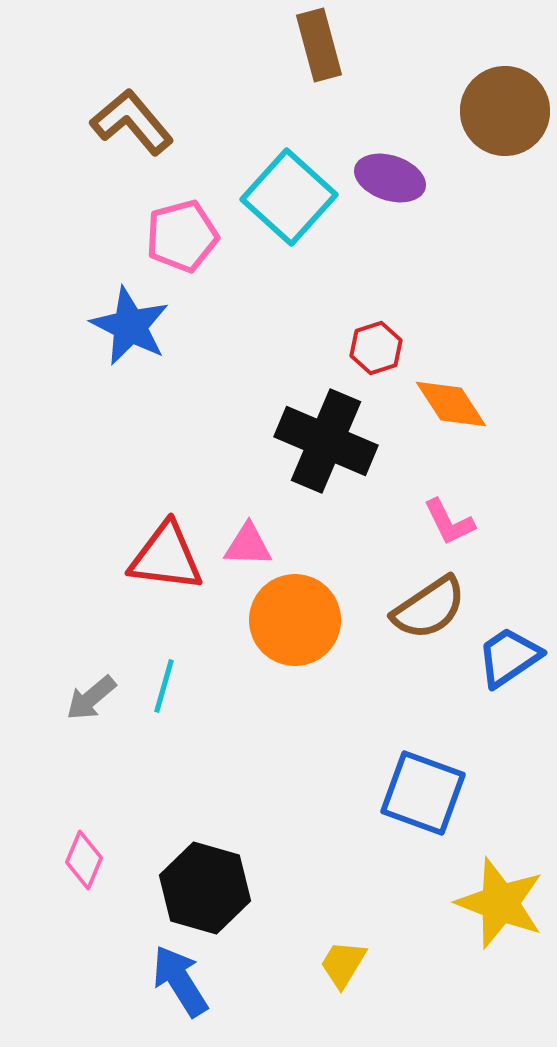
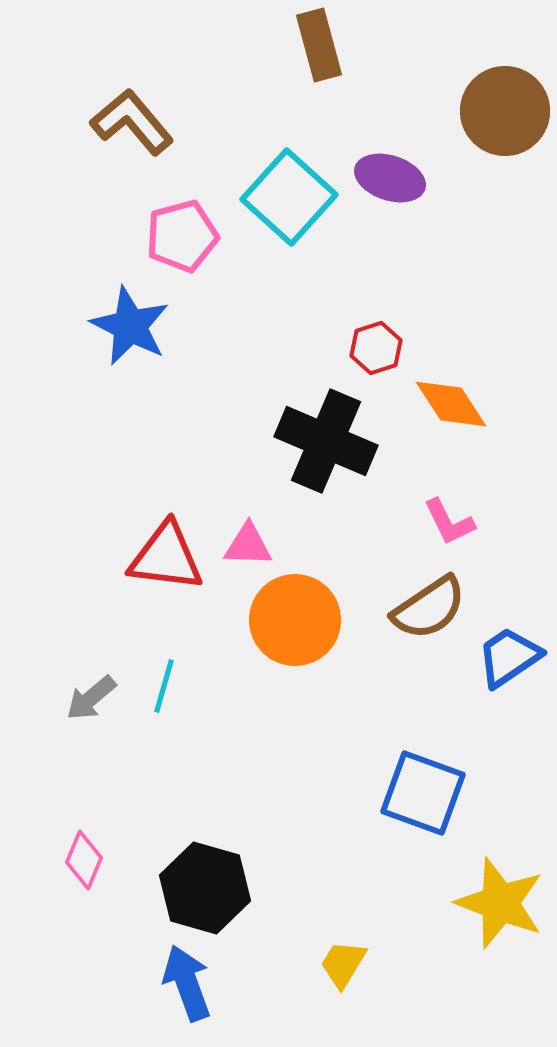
blue arrow: moved 7 px right, 2 px down; rotated 12 degrees clockwise
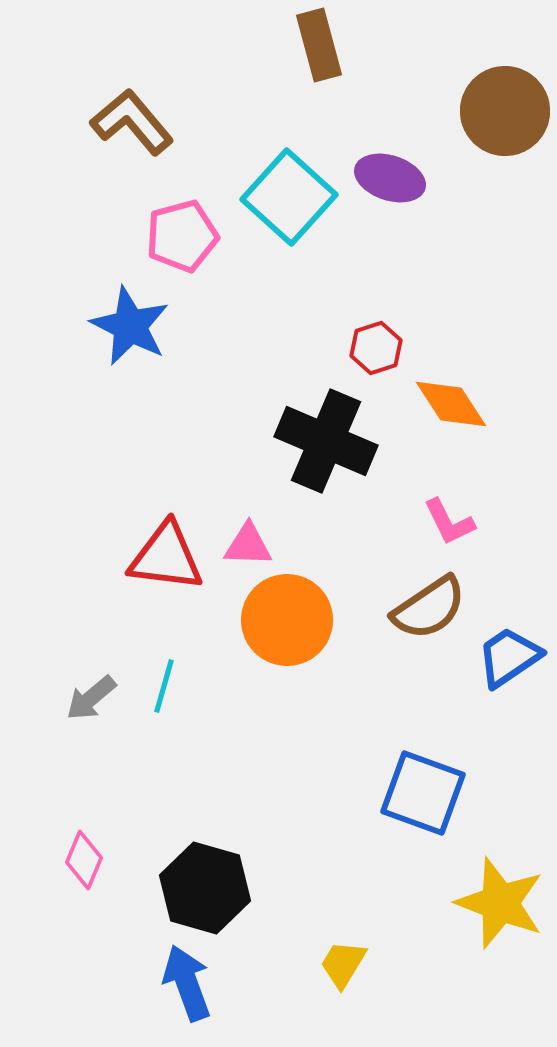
orange circle: moved 8 px left
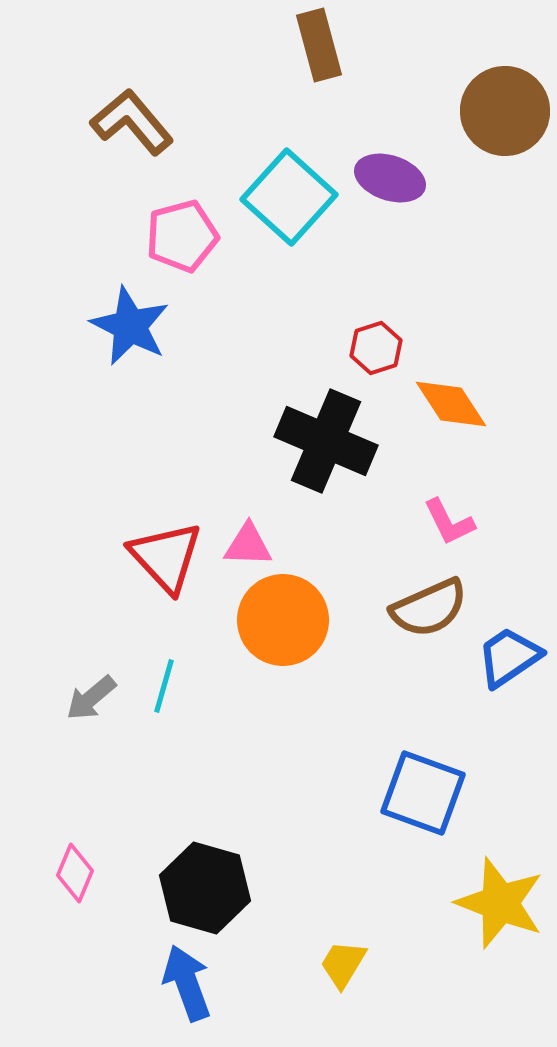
red triangle: rotated 40 degrees clockwise
brown semicircle: rotated 10 degrees clockwise
orange circle: moved 4 px left
pink diamond: moved 9 px left, 13 px down
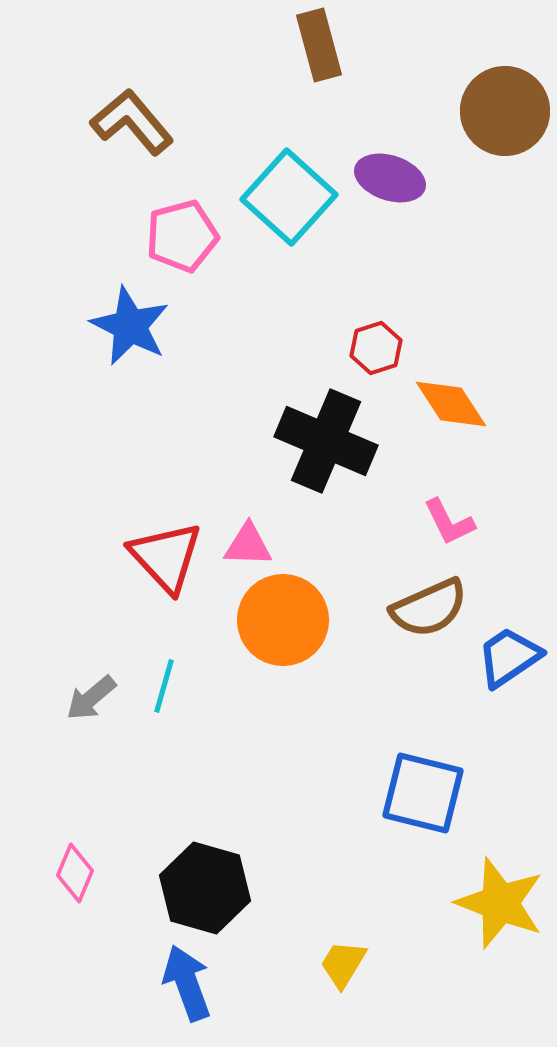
blue square: rotated 6 degrees counterclockwise
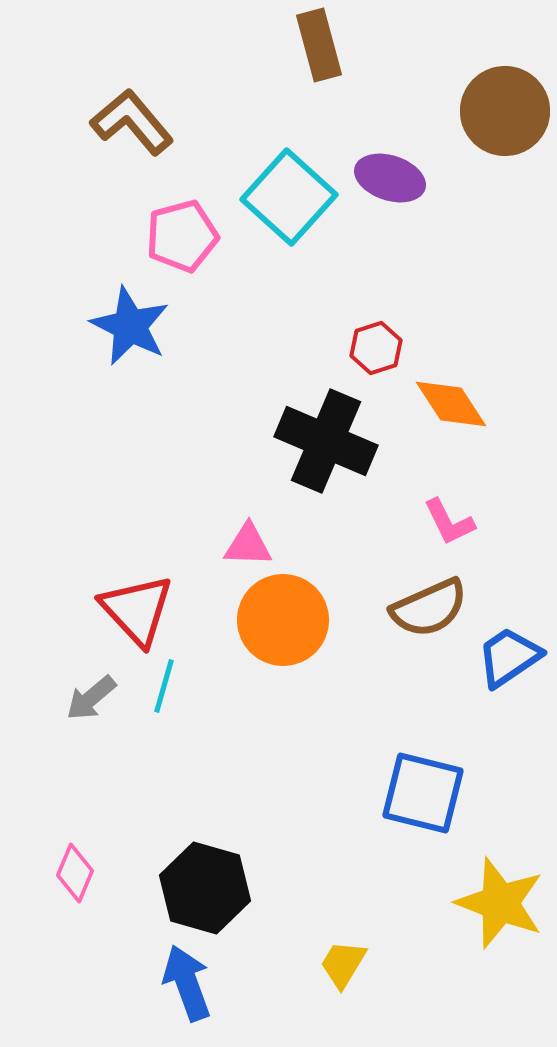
red triangle: moved 29 px left, 53 px down
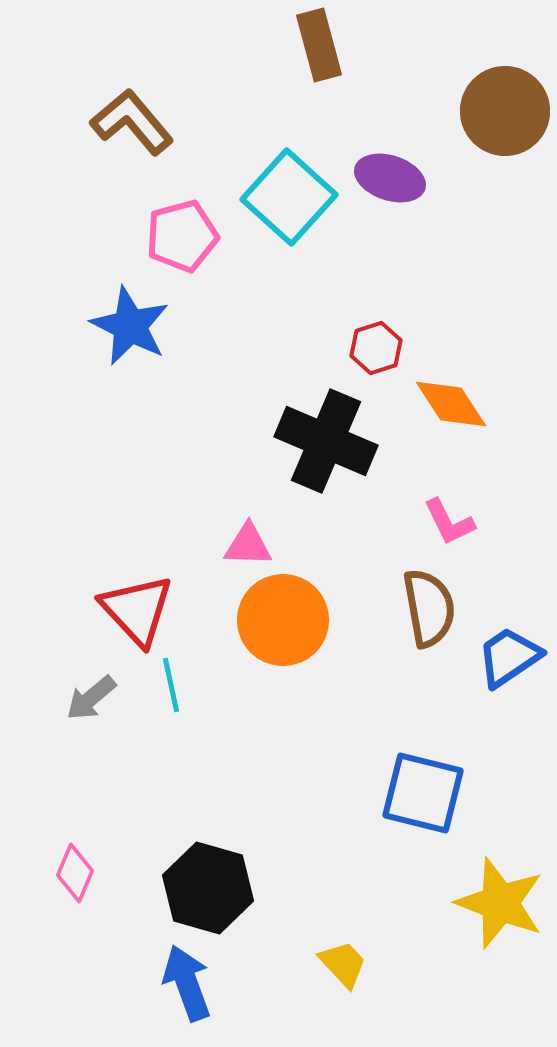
brown semicircle: rotated 76 degrees counterclockwise
cyan line: moved 7 px right, 1 px up; rotated 28 degrees counterclockwise
black hexagon: moved 3 px right
yellow trapezoid: rotated 106 degrees clockwise
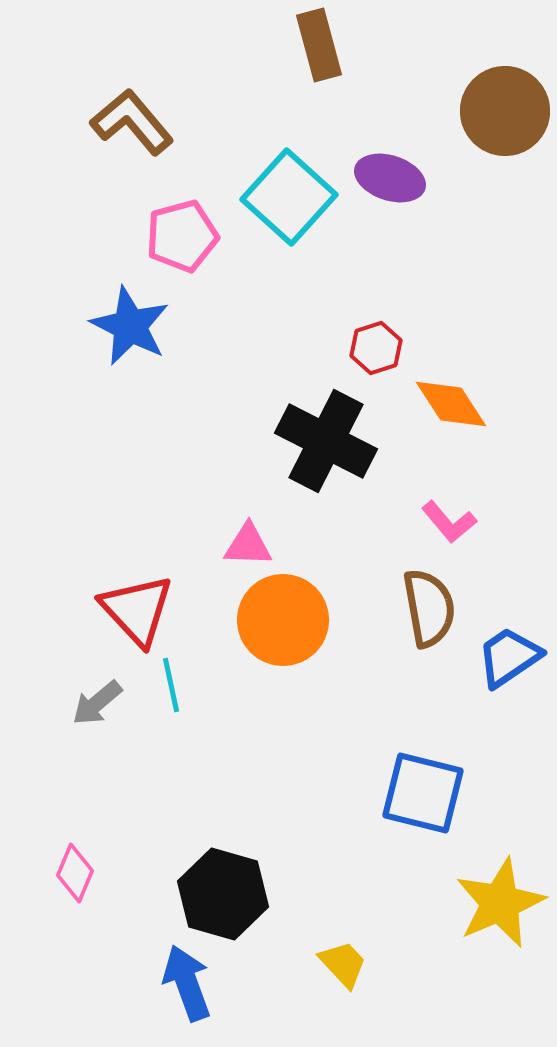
black cross: rotated 4 degrees clockwise
pink L-shape: rotated 14 degrees counterclockwise
gray arrow: moved 6 px right, 5 px down
black hexagon: moved 15 px right, 6 px down
yellow star: rotated 28 degrees clockwise
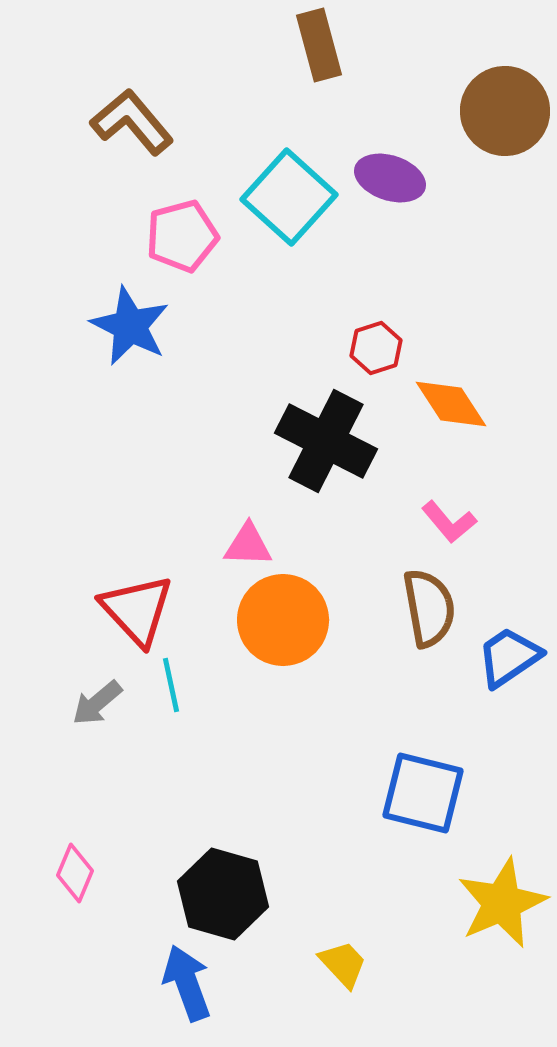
yellow star: moved 2 px right
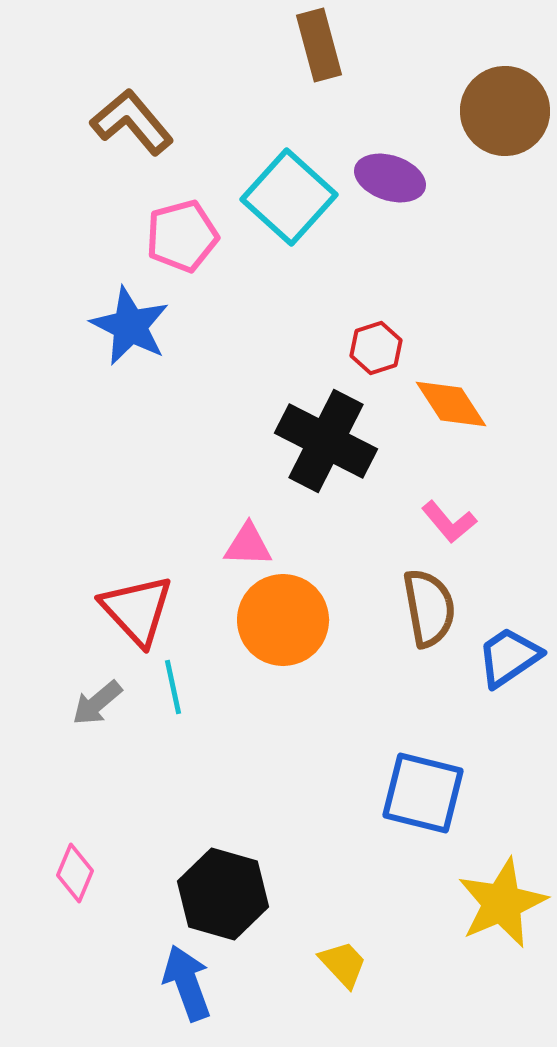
cyan line: moved 2 px right, 2 px down
